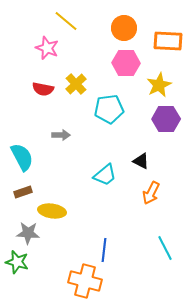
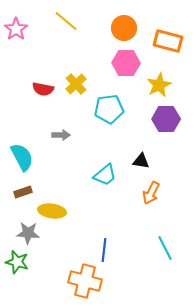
orange rectangle: rotated 12 degrees clockwise
pink star: moved 31 px left, 19 px up; rotated 15 degrees clockwise
black triangle: rotated 18 degrees counterclockwise
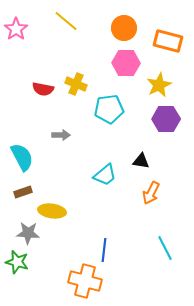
yellow cross: rotated 25 degrees counterclockwise
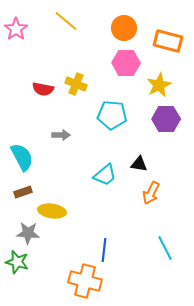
cyan pentagon: moved 3 px right, 6 px down; rotated 12 degrees clockwise
black triangle: moved 2 px left, 3 px down
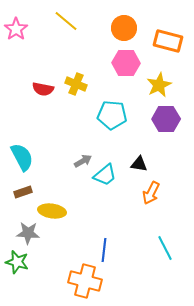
gray arrow: moved 22 px right, 26 px down; rotated 30 degrees counterclockwise
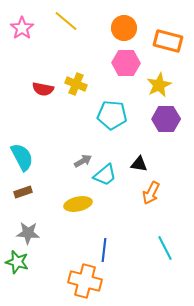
pink star: moved 6 px right, 1 px up
yellow ellipse: moved 26 px right, 7 px up; rotated 20 degrees counterclockwise
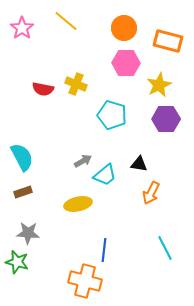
cyan pentagon: rotated 12 degrees clockwise
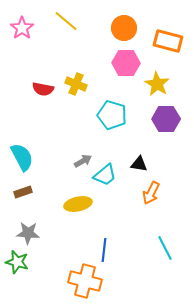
yellow star: moved 2 px left, 1 px up; rotated 15 degrees counterclockwise
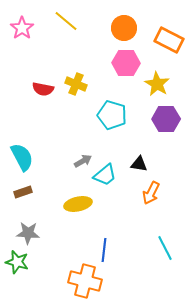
orange rectangle: moved 1 px right, 1 px up; rotated 12 degrees clockwise
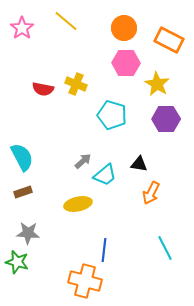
gray arrow: rotated 12 degrees counterclockwise
